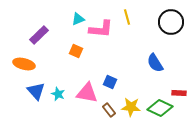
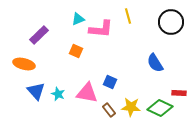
yellow line: moved 1 px right, 1 px up
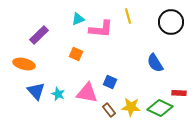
orange square: moved 3 px down
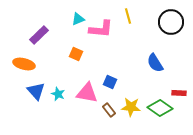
green diamond: rotated 10 degrees clockwise
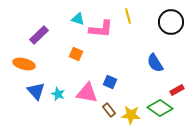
cyan triangle: rotated 40 degrees clockwise
red rectangle: moved 2 px left, 3 px up; rotated 32 degrees counterclockwise
yellow star: moved 8 px down
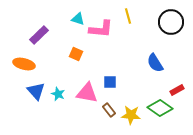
blue square: rotated 24 degrees counterclockwise
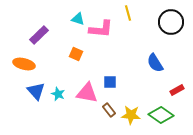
yellow line: moved 3 px up
green diamond: moved 1 px right, 7 px down
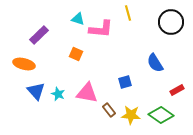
blue square: moved 15 px right; rotated 16 degrees counterclockwise
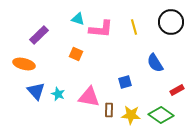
yellow line: moved 6 px right, 14 px down
pink triangle: moved 2 px right, 4 px down
brown rectangle: rotated 40 degrees clockwise
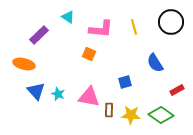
cyan triangle: moved 10 px left, 2 px up; rotated 16 degrees clockwise
orange square: moved 13 px right
